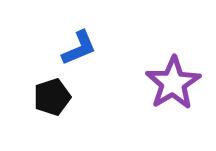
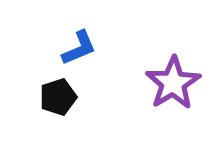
black pentagon: moved 6 px right
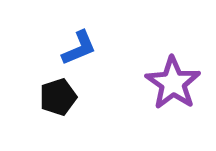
purple star: rotated 6 degrees counterclockwise
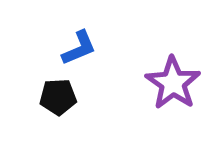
black pentagon: rotated 15 degrees clockwise
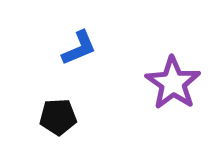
black pentagon: moved 20 px down
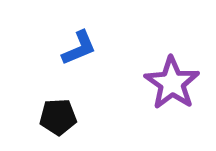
purple star: moved 1 px left
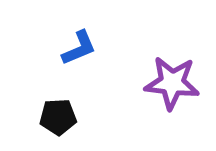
purple star: rotated 28 degrees counterclockwise
